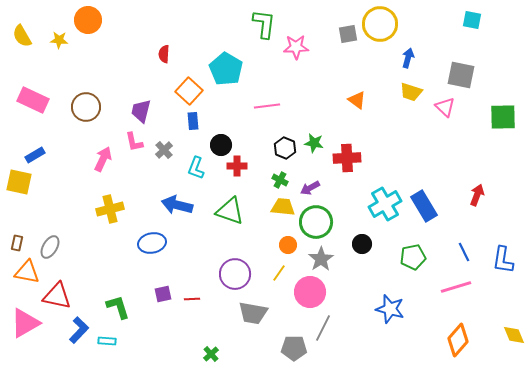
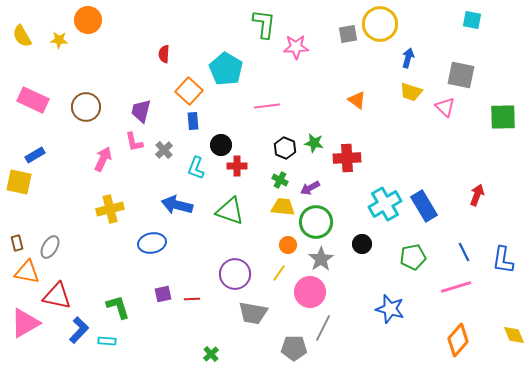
brown rectangle at (17, 243): rotated 28 degrees counterclockwise
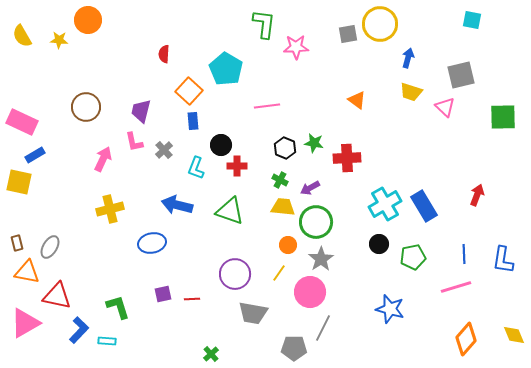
gray square at (461, 75): rotated 24 degrees counterclockwise
pink rectangle at (33, 100): moved 11 px left, 22 px down
black circle at (362, 244): moved 17 px right
blue line at (464, 252): moved 2 px down; rotated 24 degrees clockwise
orange diamond at (458, 340): moved 8 px right, 1 px up
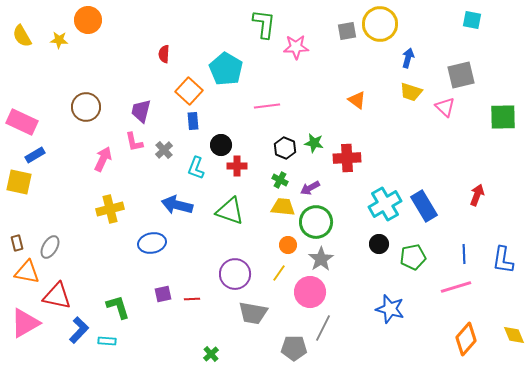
gray square at (348, 34): moved 1 px left, 3 px up
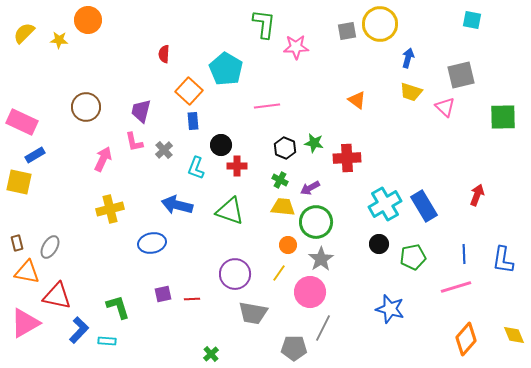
yellow semicircle at (22, 36): moved 2 px right, 3 px up; rotated 75 degrees clockwise
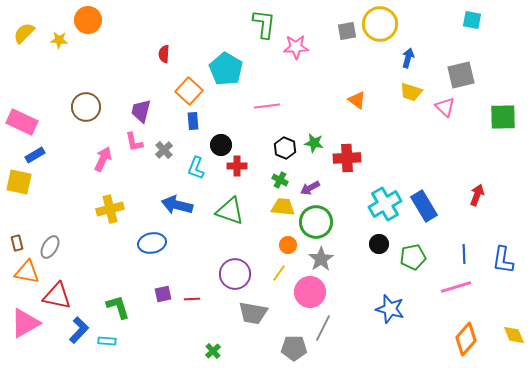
green cross at (211, 354): moved 2 px right, 3 px up
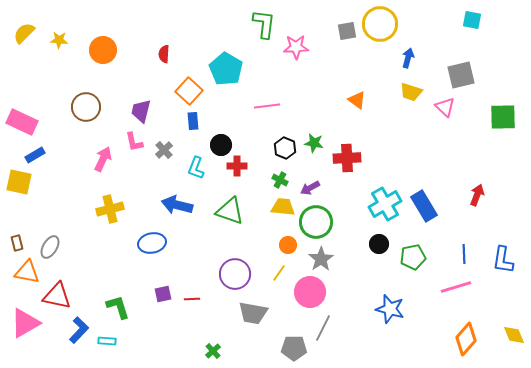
orange circle at (88, 20): moved 15 px right, 30 px down
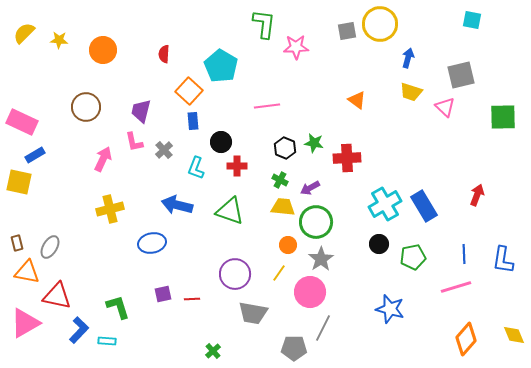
cyan pentagon at (226, 69): moved 5 px left, 3 px up
black circle at (221, 145): moved 3 px up
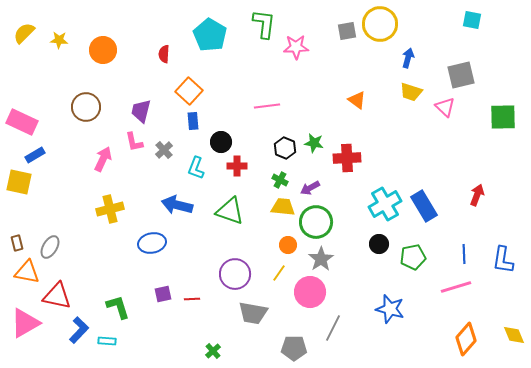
cyan pentagon at (221, 66): moved 11 px left, 31 px up
gray line at (323, 328): moved 10 px right
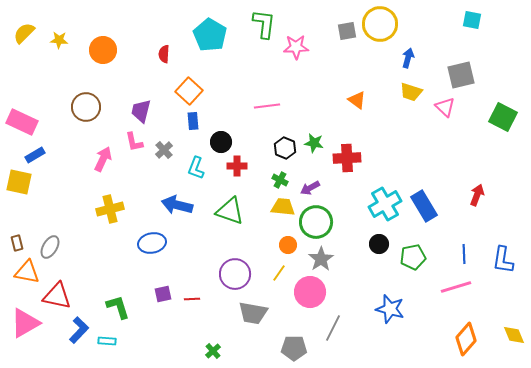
green square at (503, 117): rotated 28 degrees clockwise
